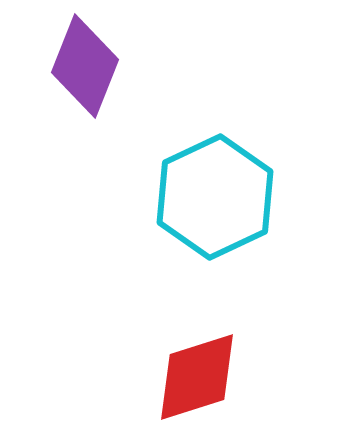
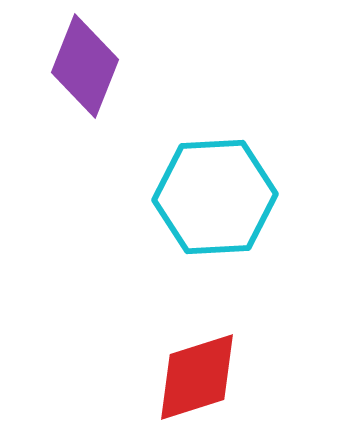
cyan hexagon: rotated 22 degrees clockwise
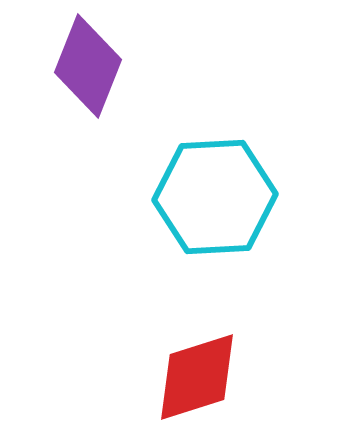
purple diamond: moved 3 px right
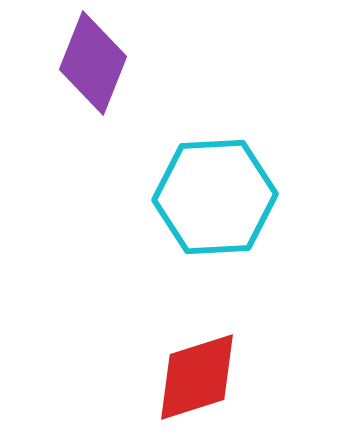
purple diamond: moved 5 px right, 3 px up
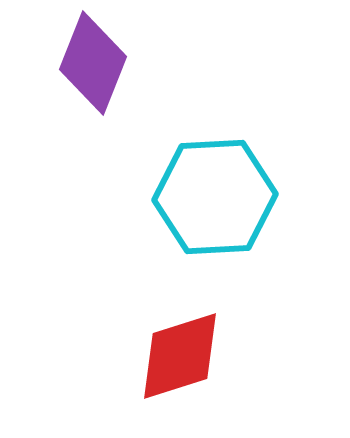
red diamond: moved 17 px left, 21 px up
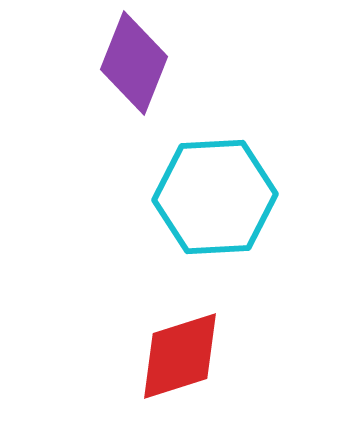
purple diamond: moved 41 px right
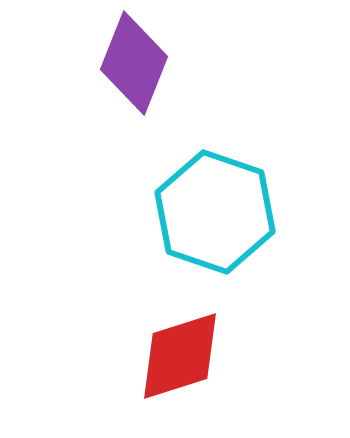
cyan hexagon: moved 15 px down; rotated 22 degrees clockwise
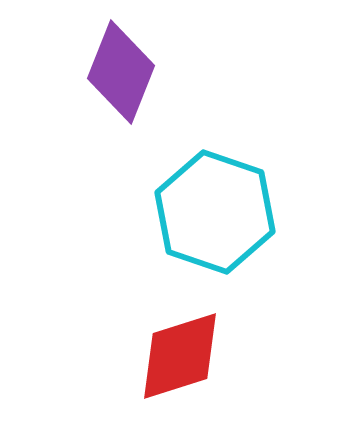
purple diamond: moved 13 px left, 9 px down
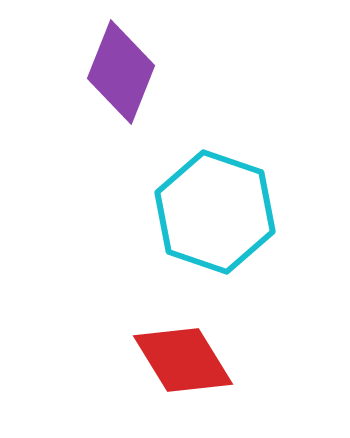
red diamond: moved 3 px right, 4 px down; rotated 76 degrees clockwise
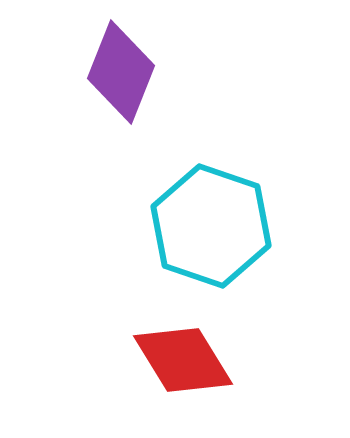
cyan hexagon: moved 4 px left, 14 px down
